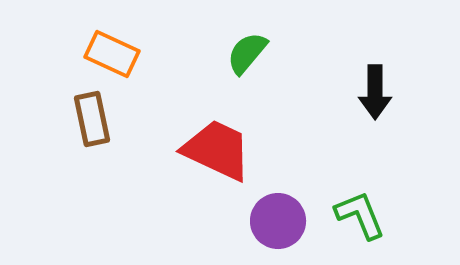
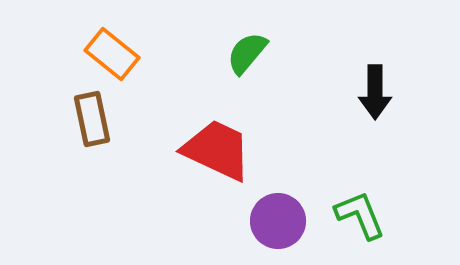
orange rectangle: rotated 14 degrees clockwise
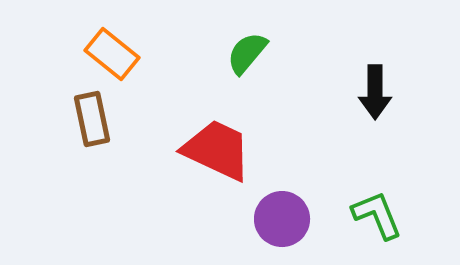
green L-shape: moved 17 px right
purple circle: moved 4 px right, 2 px up
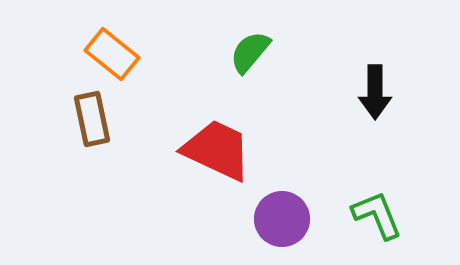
green semicircle: moved 3 px right, 1 px up
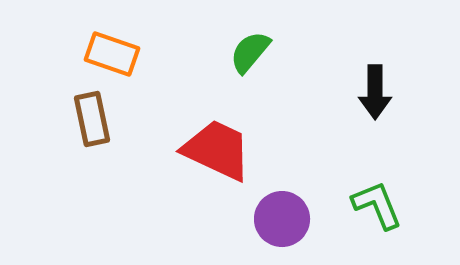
orange rectangle: rotated 20 degrees counterclockwise
green L-shape: moved 10 px up
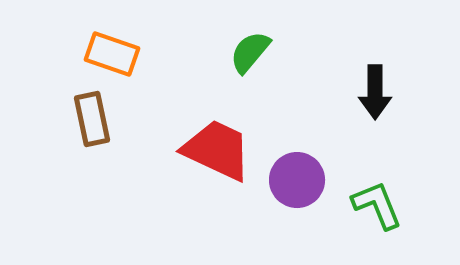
purple circle: moved 15 px right, 39 px up
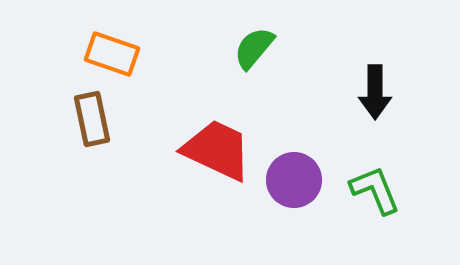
green semicircle: moved 4 px right, 4 px up
purple circle: moved 3 px left
green L-shape: moved 2 px left, 15 px up
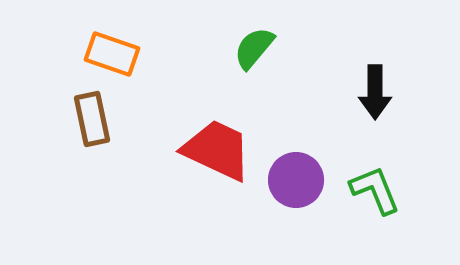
purple circle: moved 2 px right
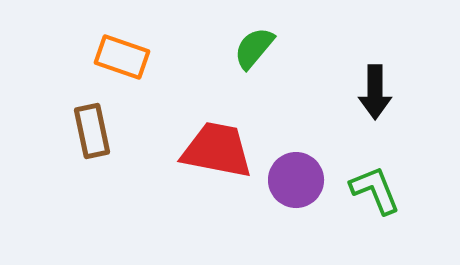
orange rectangle: moved 10 px right, 3 px down
brown rectangle: moved 12 px down
red trapezoid: rotated 14 degrees counterclockwise
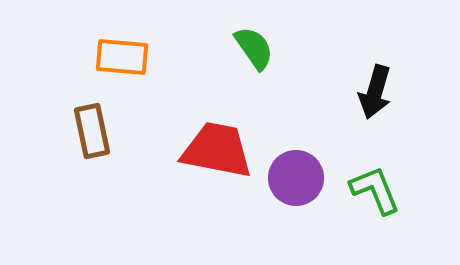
green semicircle: rotated 105 degrees clockwise
orange rectangle: rotated 14 degrees counterclockwise
black arrow: rotated 16 degrees clockwise
purple circle: moved 2 px up
